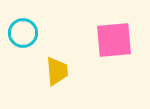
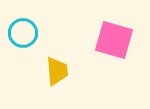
pink square: rotated 21 degrees clockwise
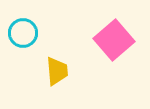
pink square: rotated 33 degrees clockwise
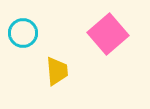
pink square: moved 6 px left, 6 px up
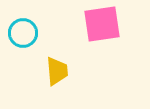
pink square: moved 6 px left, 10 px up; rotated 33 degrees clockwise
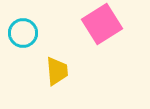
pink square: rotated 24 degrees counterclockwise
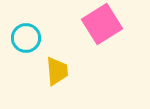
cyan circle: moved 3 px right, 5 px down
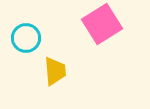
yellow trapezoid: moved 2 px left
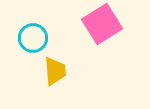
cyan circle: moved 7 px right
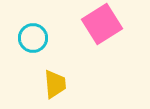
yellow trapezoid: moved 13 px down
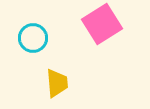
yellow trapezoid: moved 2 px right, 1 px up
